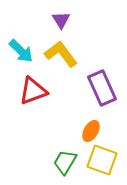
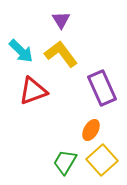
orange ellipse: moved 1 px up
yellow square: rotated 28 degrees clockwise
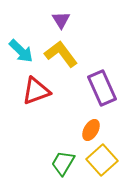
red triangle: moved 3 px right
green trapezoid: moved 2 px left, 1 px down
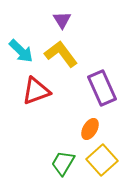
purple triangle: moved 1 px right
orange ellipse: moved 1 px left, 1 px up
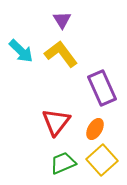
red triangle: moved 20 px right, 31 px down; rotated 32 degrees counterclockwise
orange ellipse: moved 5 px right
green trapezoid: rotated 36 degrees clockwise
